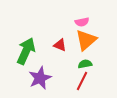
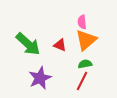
pink semicircle: rotated 96 degrees clockwise
green arrow: moved 2 px right, 7 px up; rotated 108 degrees clockwise
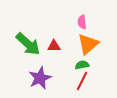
orange triangle: moved 2 px right, 4 px down
red triangle: moved 6 px left, 1 px down; rotated 24 degrees counterclockwise
green semicircle: moved 3 px left, 1 px down
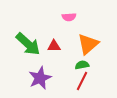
pink semicircle: moved 13 px left, 5 px up; rotated 88 degrees counterclockwise
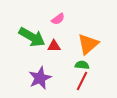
pink semicircle: moved 11 px left, 2 px down; rotated 32 degrees counterclockwise
green arrow: moved 4 px right, 7 px up; rotated 12 degrees counterclockwise
green semicircle: rotated 16 degrees clockwise
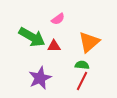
orange triangle: moved 1 px right, 2 px up
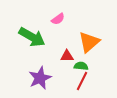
red triangle: moved 13 px right, 10 px down
green semicircle: moved 1 px left, 1 px down
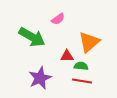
red line: rotated 72 degrees clockwise
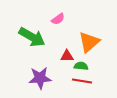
purple star: rotated 20 degrees clockwise
